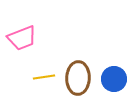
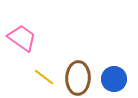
pink trapezoid: rotated 124 degrees counterclockwise
yellow line: rotated 45 degrees clockwise
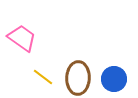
yellow line: moved 1 px left
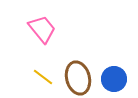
pink trapezoid: moved 20 px right, 9 px up; rotated 16 degrees clockwise
brown ellipse: rotated 16 degrees counterclockwise
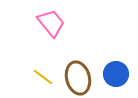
pink trapezoid: moved 9 px right, 6 px up
blue circle: moved 2 px right, 5 px up
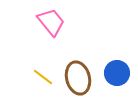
pink trapezoid: moved 1 px up
blue circle: moved 1 px right, 1 px up
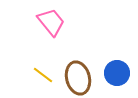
yellow line: moved 2 px up
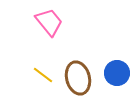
pink trapezoid: moved 2 px left
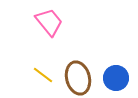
blue circle: moved 1 px left, 5 px down
